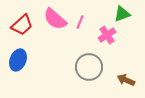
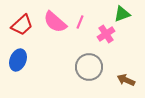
pink semicircle: moved 3 px down
pink cross: moved 1 px left, 1 px up
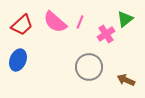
green triangle: moved 3 px right, 5 px down; rotated 18 degrees counterclockwise
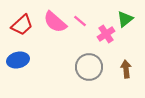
pink line: moved 1 px up; rotated 72 degrees counterclockwise
blue ellipse: rotated 55 degrees clockwise
brown arrow: moved 11 px up; rotated 60 degrees clockwise
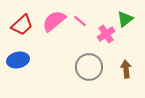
pink semicircle: moved 1 px left, 1 px up; rotated 100 degrees clockwise
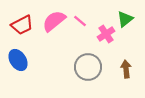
red trapezoid: rotated 15 degrees clockwise
blue ellipse: rotated 70 degrees clockwise
gray circle: moved 1 px left
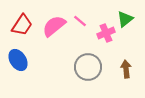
pink semicircle: moved 5 px down
red trapezoid: rotated 30 degrees counterclockwise
pink cross: moved 1 px up; rotated 12 degrees clockwise
